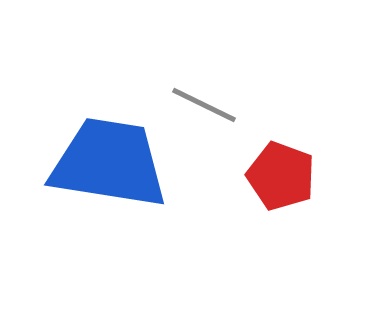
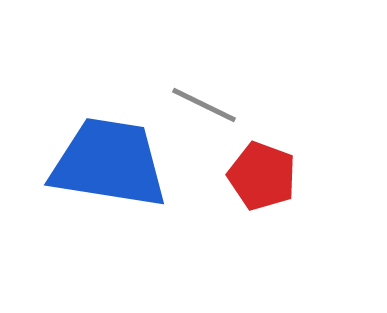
red pentagon: moved 19 px left
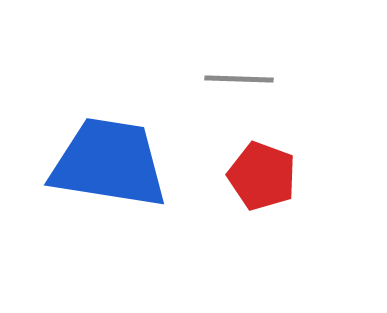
gray line: moved 35 px right, 26 px up; rotated 24 degrees counterclockwise
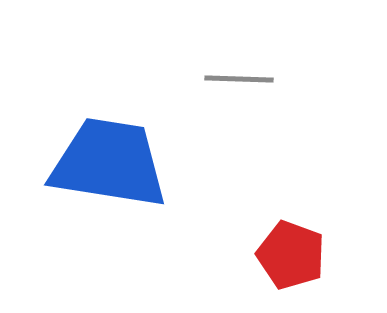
red pentagon: moved 29 px right, 79 px down
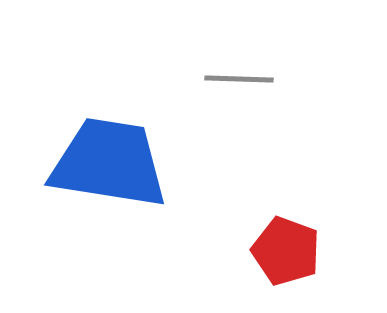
red pentagon: moved 5 px left, 4 px up
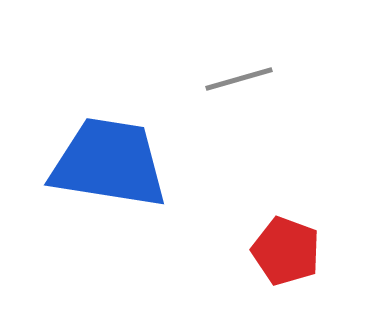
gray line: rotated 18 degrees counterclockwise
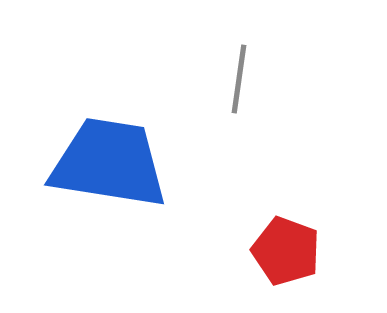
gray line: rotated 66 degrees counterclockwise
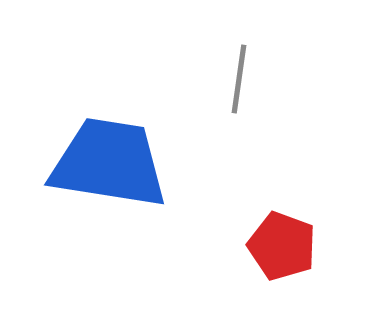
red pentagon: moved 4 px left, 5 px up
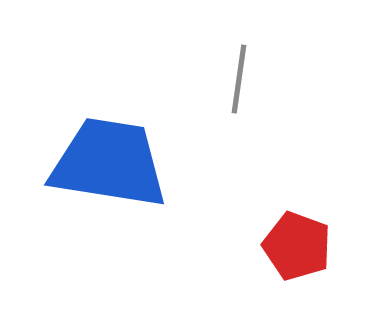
red pentagon: moved 15 px right
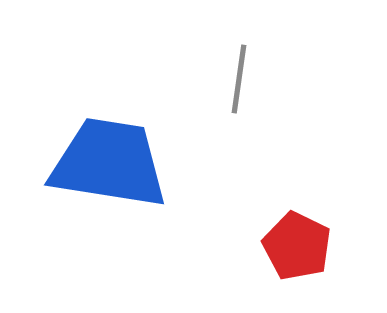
red pentagon: rotated 6 degrees clockwise
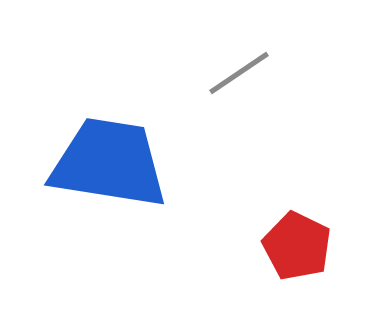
gray line: moved 6 px up; rotated 48 degrees clockwise
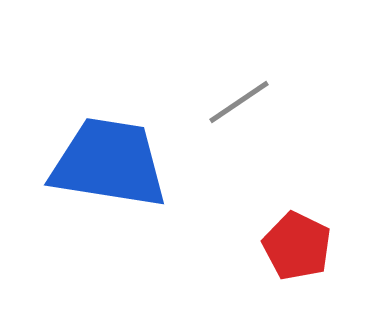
gray line: moved 29 px down
